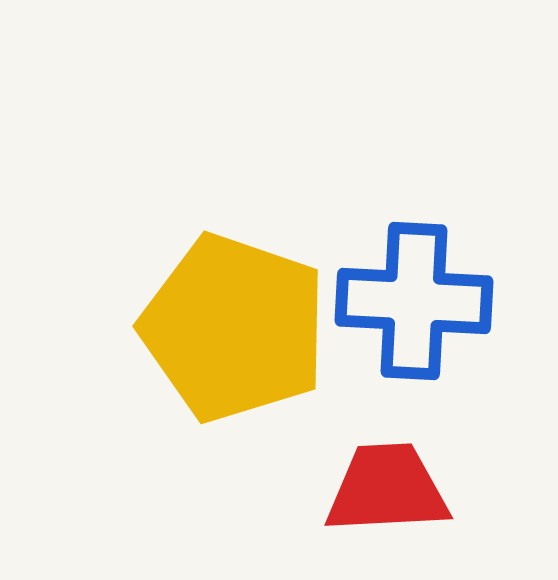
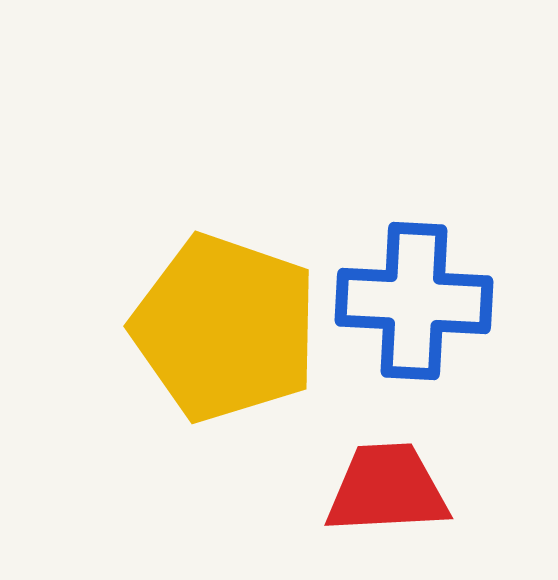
yellow pentagon: moved 9 px left
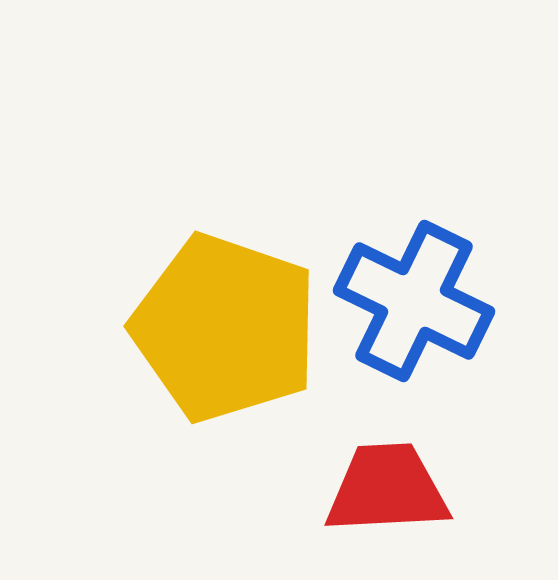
blue cross: rotated 23 degrees clockwise
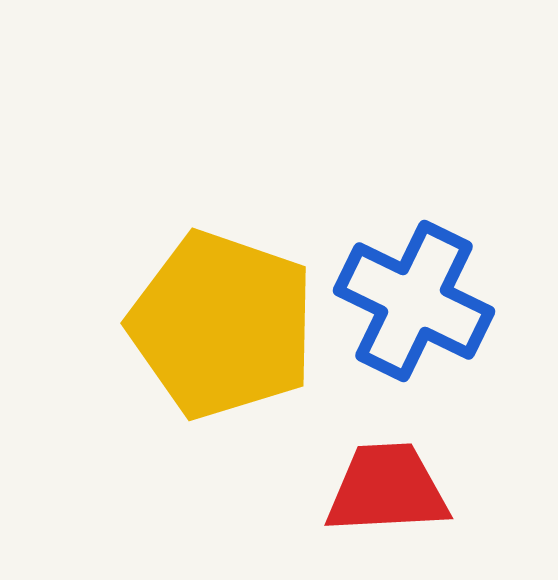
yellow pentagon: moved 3 px left, 3 px up
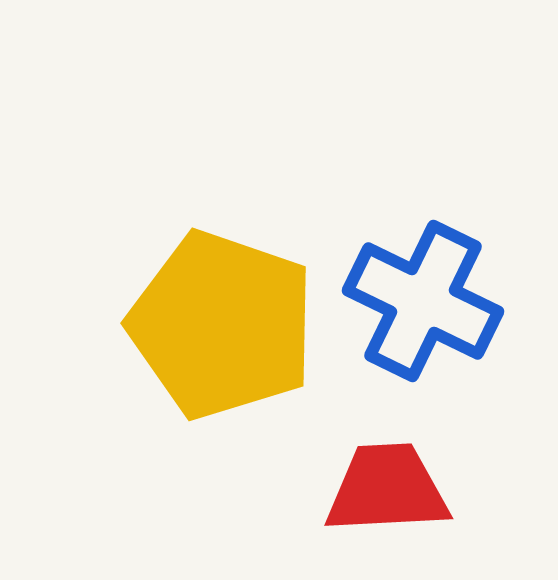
blue cross: moved 9 px right
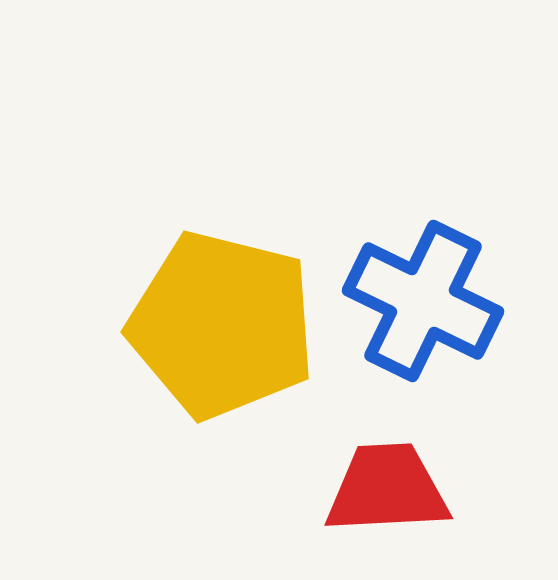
yellow pentagon: rotated 5 degrees counterclockwise
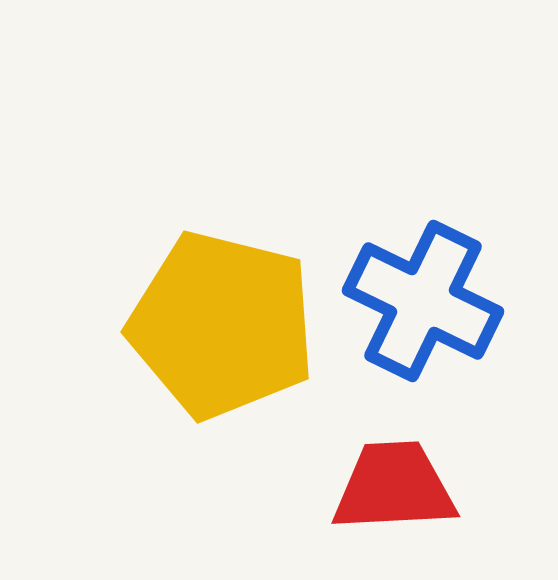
red trapezoid: moved 7 px right, 2 px up
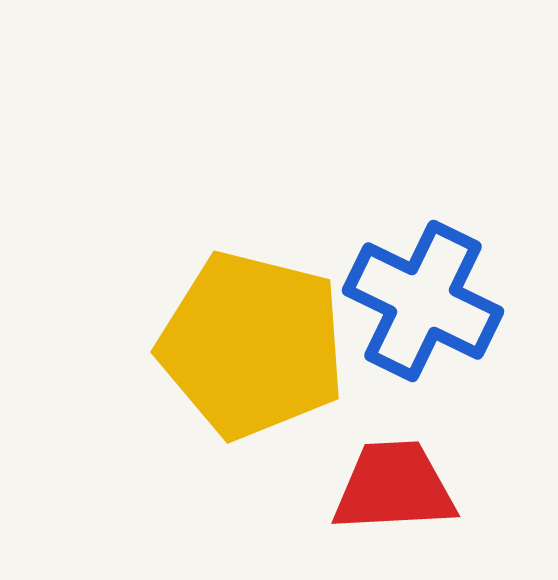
yellow pentagon: moved 30 px right, 20 px down
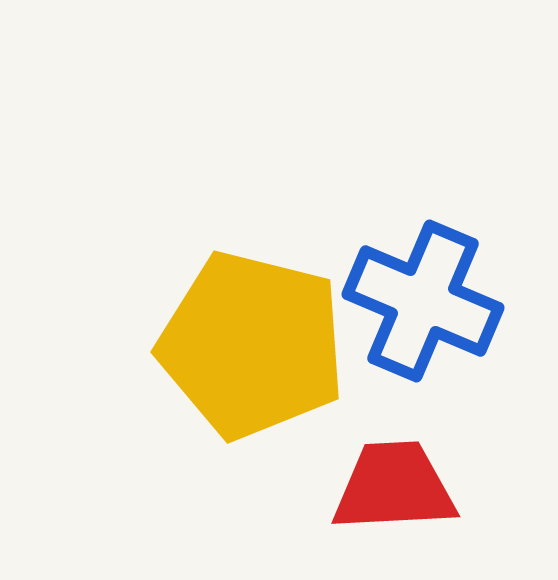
blue cross: rotated 3 degrees counterclockwise
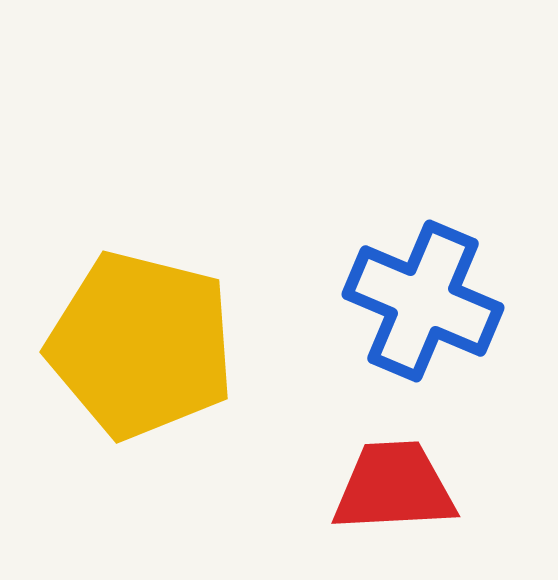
yellow pentagon: moved 111 px left
